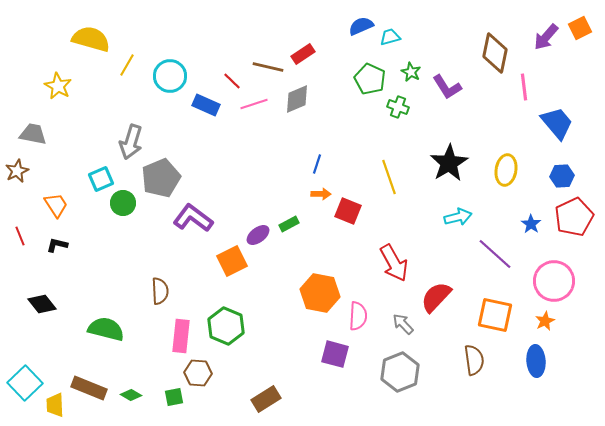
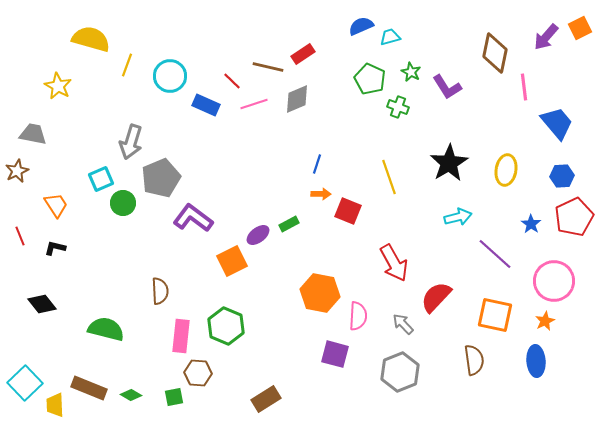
yellow line at (127, 65): rotated 10 degrees counterclockwise
black L-shape at (57, 245): moved 2 px left, 3 px down
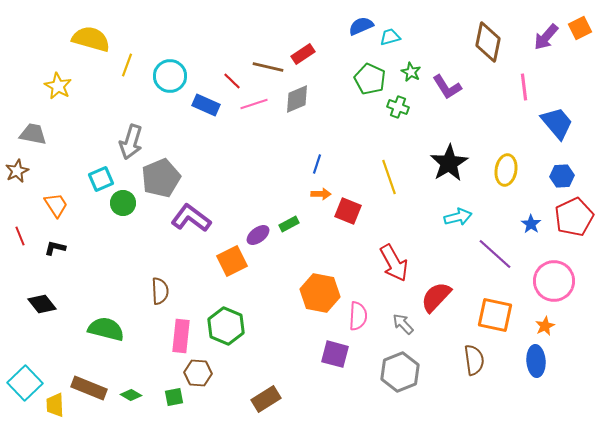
brown diamond at (495, 53): moved 7 px left, 11 px up
purple L-shape at (193, 218): moved 2 px left
orange star at (545, 321): moved 5 px down
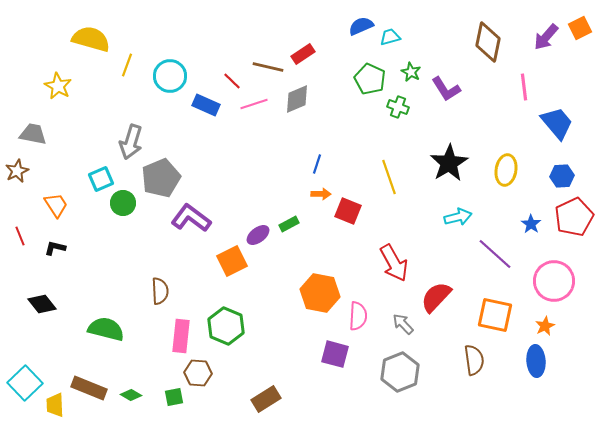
purple L-shape at (447, 87): moved 1 px left, 2 px down
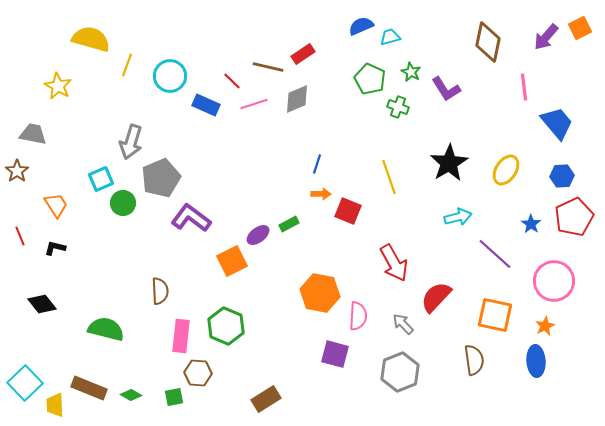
yellow ellipse at (506, 170): rotated 24 degrees clockwise
brown star at (17, 171): rotated 10 degrees counterclockwise
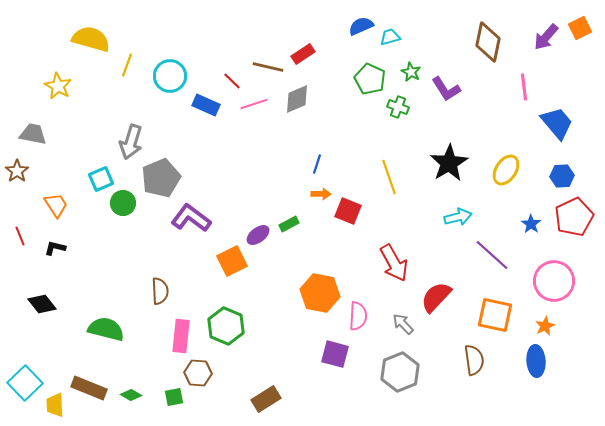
purple line at (495, 254): moved 3 px left, 1 px down
